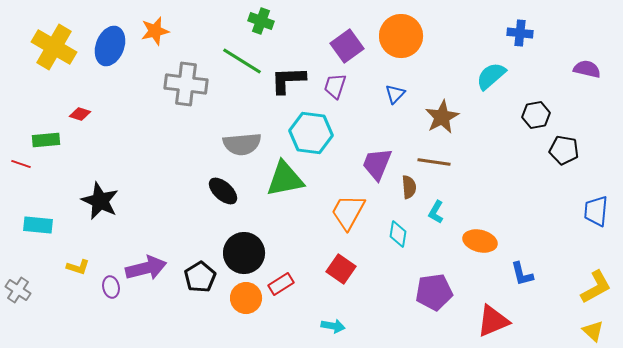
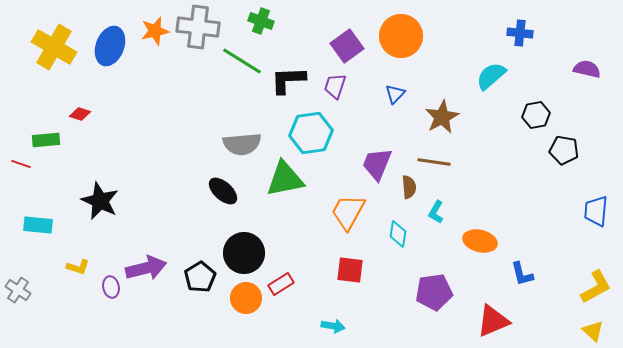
gray cross at (186, 84): moved 12 px right, 57 px up
cyan hexagon at (311, 133): rotated 15 degrees counterclockwise
red square at (341, 269): moved 9 px right, 1 px down; rotated 28 degrees counterclockwise
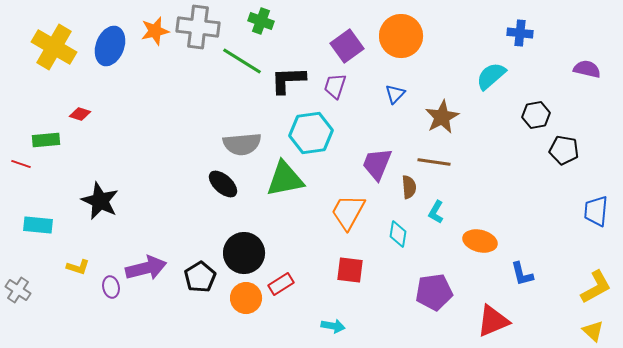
black ellipse at (223, 191): moved 7 px up
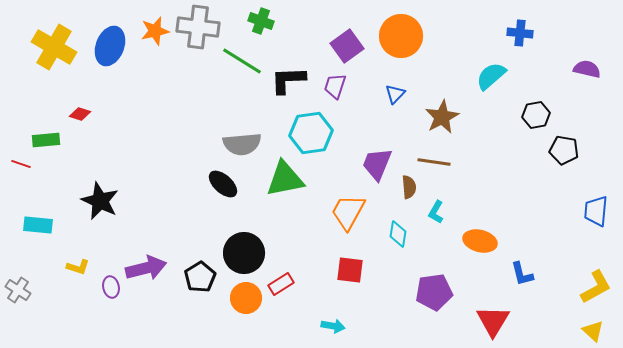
red triangle at (493, 321): rotated 36 degrees counterclockwise
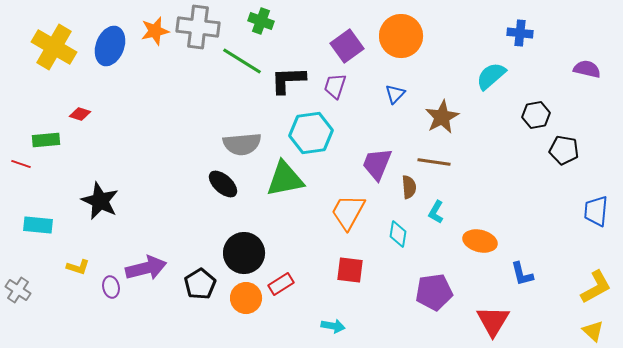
black pentagon at (200, 277): moved 7 px down
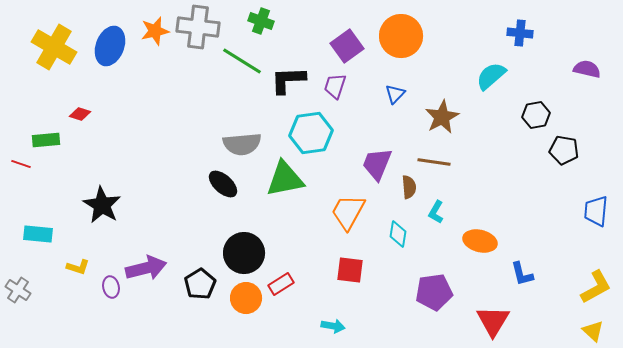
black star at (100, 201): moved 2 px right, 4 px down; rotated 6 degrees clockwise
cyan rectangle at (38, 225): moved 9 px down
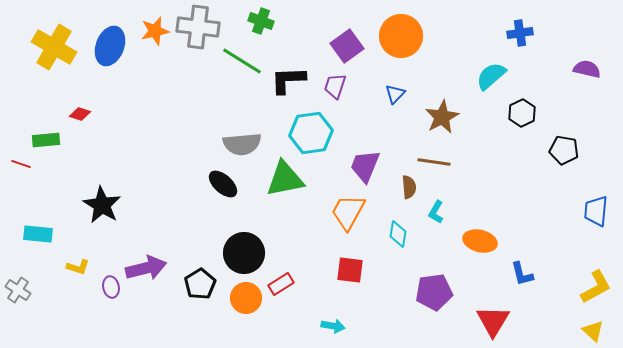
blue cross at (520, 33): rotated 15 degrees counterclockwise
black hexagon at (536, 115): moved 14 px left, 2 px up; rotated 16 degrees counterclockwise
purple trapezoid at (377, 164): moved 12 px left, 2 px down
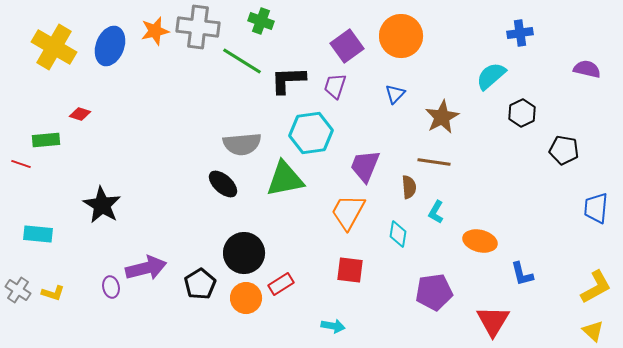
blue trapezoid at (596, 211): moved 3 px up
yellow L-shape at (78, 267): moved 25 px left, 26 px down
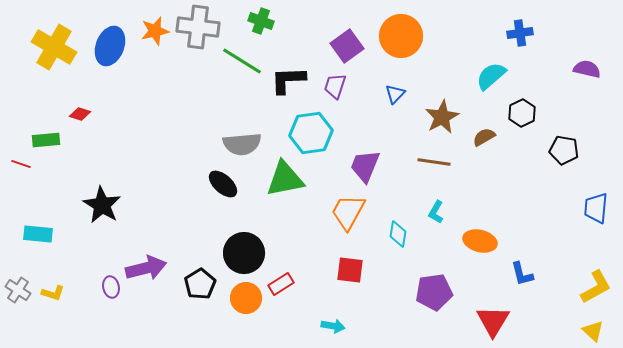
brown semicircle at (409, 187): moved 75 px right, 50 px up; rotated 115 degrees counterclockwise
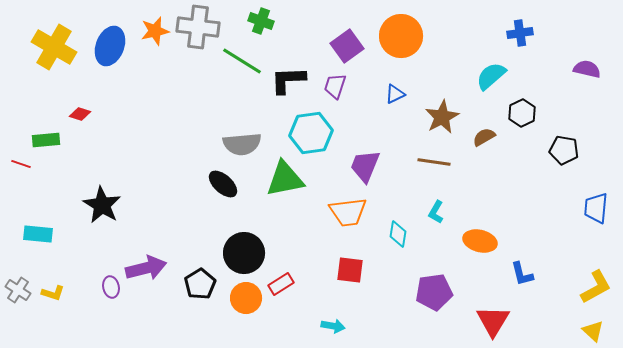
blue triangle at (395, 94): rotated 20 degrees clockwise
orange trapezoid at (348, 212): rotated 126 degrees counterclockwise
